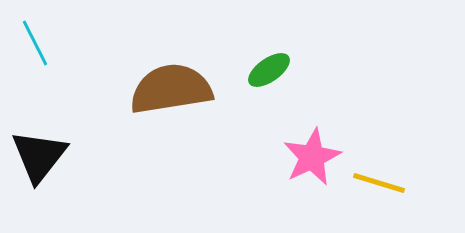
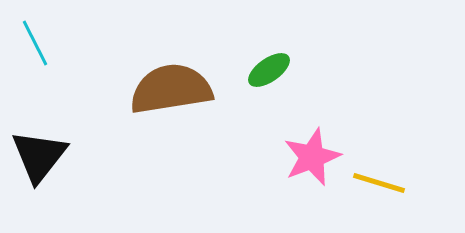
pink star: rotated 4 degrees clockwise
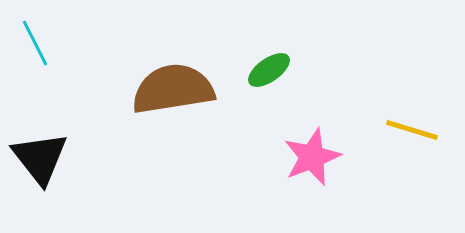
brown semicircle: moved 2 px right
black triangle: moved 1 px right, 2 px down; rotated 16 degrees counterclockwise
yellow line: moved 33 px right, 53 px up
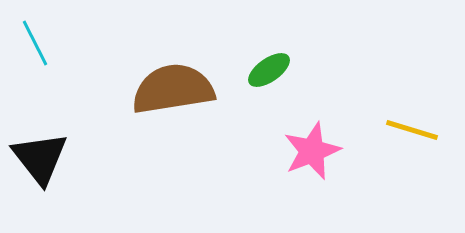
pink star: moved 6 px up
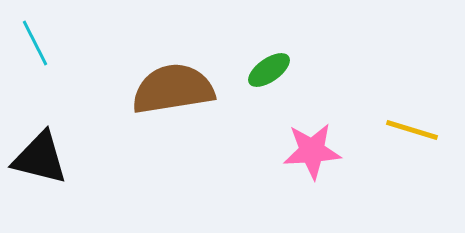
pink star: rotated 18 degrees clockwise
black triangle: rotated 38 degrees counterclockwise
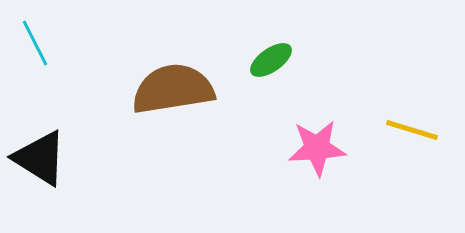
green ellipse: moved 2 px right, 10 px up
pink star: moved 5 px right, 3 px up
black triangle: rotated 18 degrees clockwise
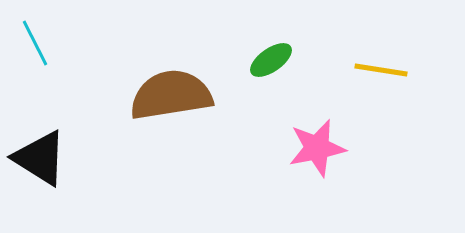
brown semicircle: moved 2 px left, 6 px down
yellow line: moved 31 px left, 60 px up; rotated 8 degrees counterclockwise
pink star: rotated 8 degrees counterclockwise
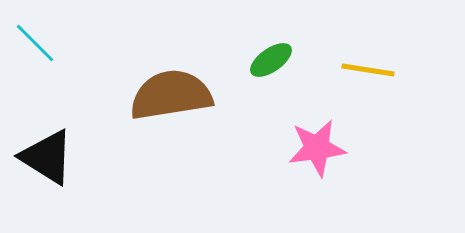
cyan line: rotated 18 degrees counterclockwise
yellow line: moved 13 px left
pink star: rotated 4 degrees clockwise
black triangle: moved 7 px right, 1 px up
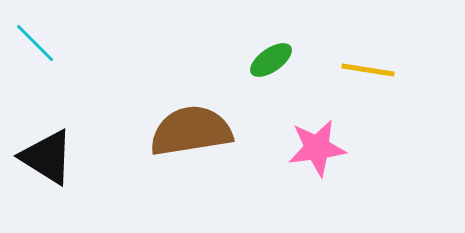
brown semicircle: moved 20 px right, 36 px down
